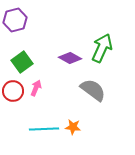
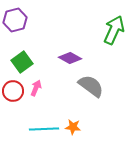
green arrow: moved 12 px right, 18 px up
gray semicircle: moved 2 px left, 4 px up
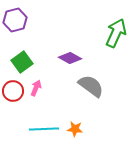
green arrow: moved 2 px right, 3 px down
orange star: moved 2 px right, 2 px down
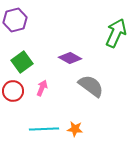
pink arrow: moved 6 px right
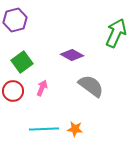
purple diamond: moved 2 px right, 3 px up
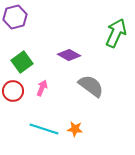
purple hexagon: moved 3 px up
purple diamond: moved 3 px left
cyan line: rotated 20 degrees clockwise
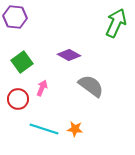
purple hexagon: rotated 20 degrees clockwise
green arrow: moved 10 px up
red circle: moved 5 px right, 8 px down
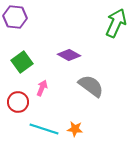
red circle: moved 3 px down
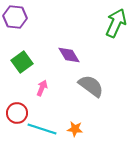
purple diamond: rotated 30 degrees clockwise
red circle: moved 1 px left, 11 px down
cyan line: moved 2 px left
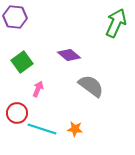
purple diamond: rotated 20 degrees counterclockwise
pink arrow: moved 4 px left, 1 px down
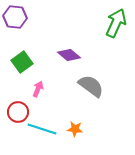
red circle: moved 1 px right, 1 px up
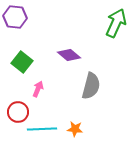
green square: rotated 15 degrees counterclockwise
gray semicircle: rotated 68 degrees clockwise
cyan line: rotated 20 degrees counterclockwise
